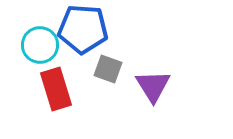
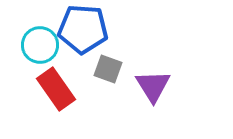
red rectangle: rotated 18 degrees counterclockwise
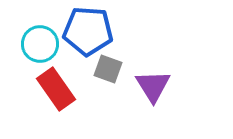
blue pentagon: moved 5 px right, 2 px down
cyan circle: moved 1 px up
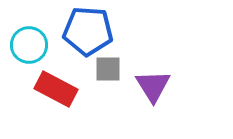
cyan circle: moved 11 px left, 1 px down
gray square: rotated 20 degrees counterclockwise
red rectangle: rotated 27 degrees counterclockwise
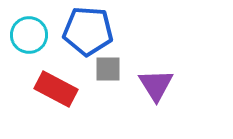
cyan circle: moved 10 px up
purple triangle: moved 3 px right, 1 px up
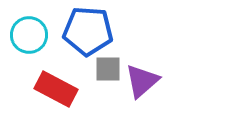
purple triangle: moved 14 px left, 4 px up; rotated 21 degrees clockwise
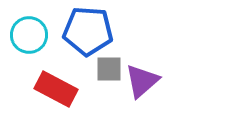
gray square: moved 1 px right
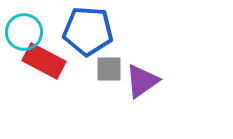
cyan circle: moved 5 px left, 3 px up
purple triangle: rotated 6 degrees clockwise
red rectangle: moved 12 px left, 28 px up
